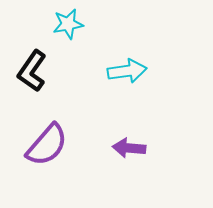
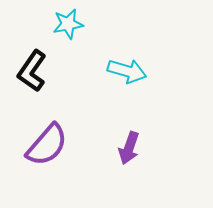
cyan arrow: rotated 24 degrees clockwise
purple arrow: rotated 76 degrees counterclockwise
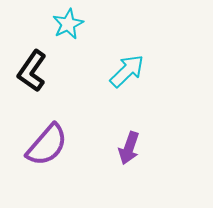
cyan star: rotated 16 degrees counterclockwise
cyan arrow: rotated 60 degrees counterclockwise
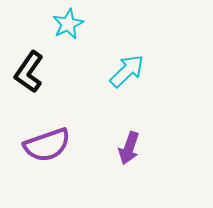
black L-shape: moved 3 px left, 1 px down
purple semicircle: rotated 30 degrees clockwise
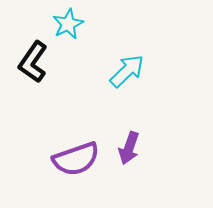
black L-shape: moved 4 px right, 10 px up
purple semicircle: moved 29 px right, 14 px down
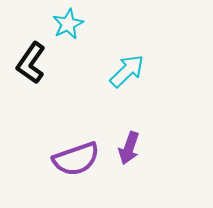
black L-shape: moved 2 px left, 1 px down
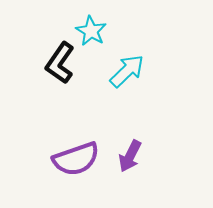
cyan star: moved 23 px right, 7 px down; rotated 16 degrees counterclockwise
black L-shape: moved 29 px right
purple arrow: moved 1 px right, 8 px down; rotated 8 degrees clockwise
